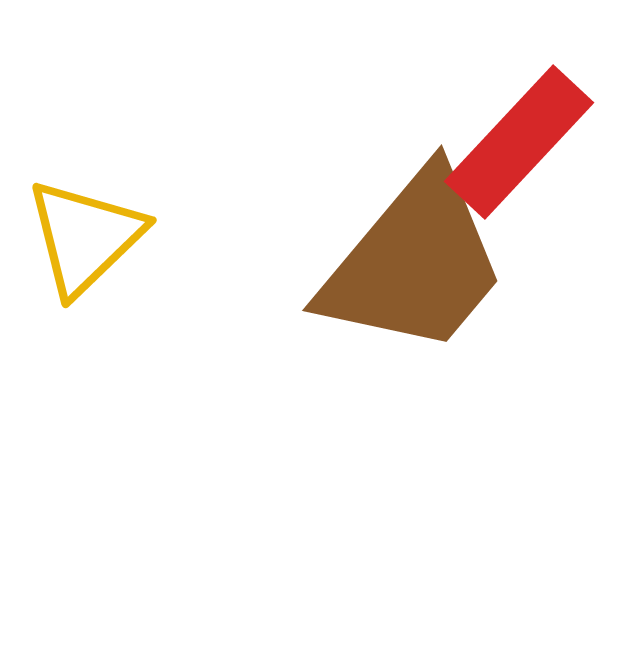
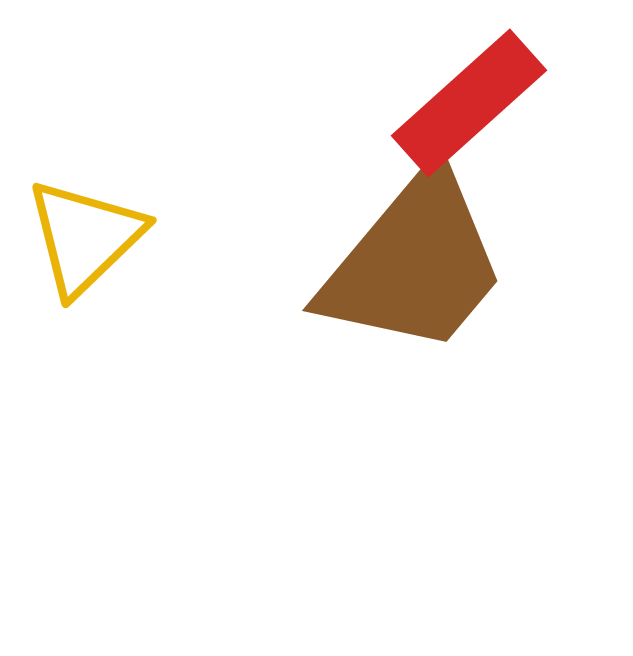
red rectangle: moved 50 px left, 39 px up; rotated 5 degrees clockwise
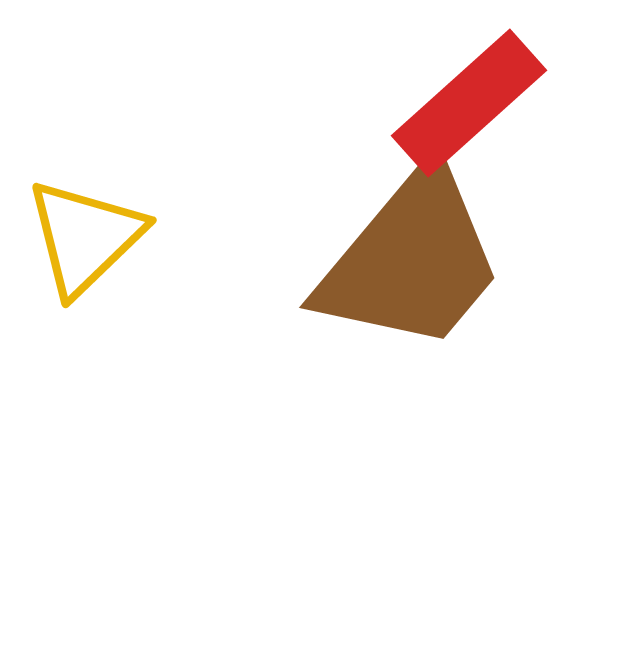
brown trapezoid: moved 3 px left, 3 px up
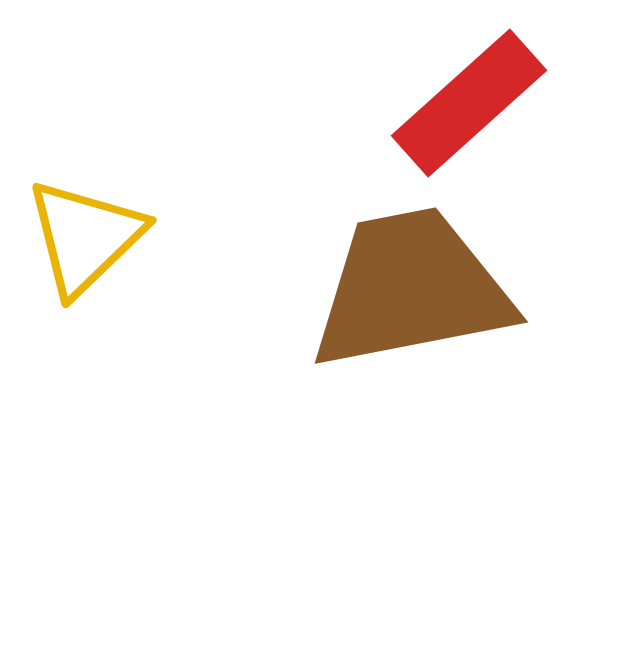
brown trapezoid: moved 29 px down; rotated 141 degrees counterclockwise
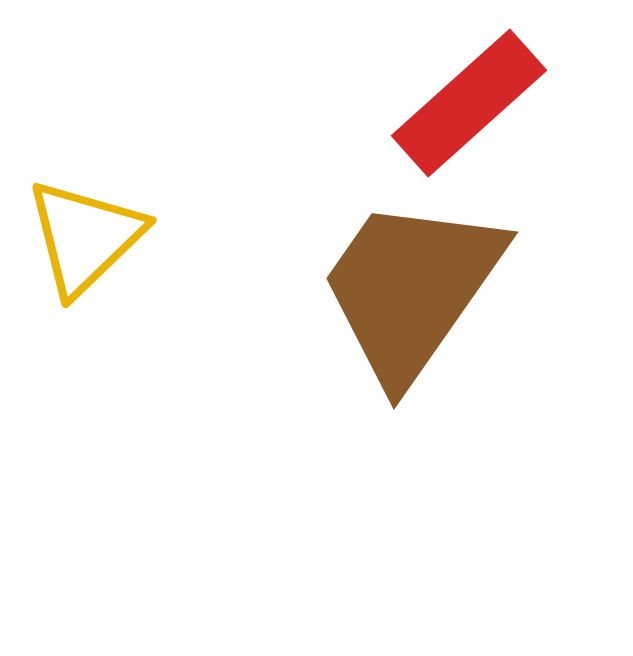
brown trapezoid: rotated 44 degrees counterclockwise
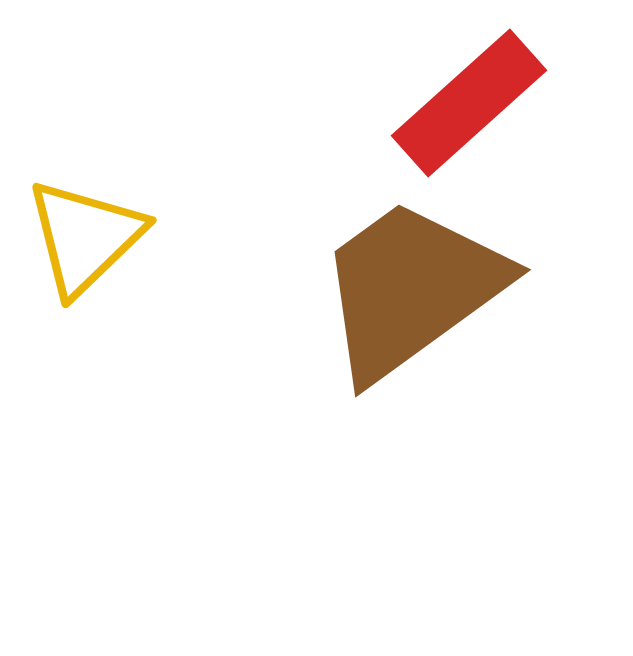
brown trapezoid: rotated 19 degrees clockwise
